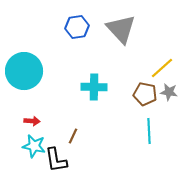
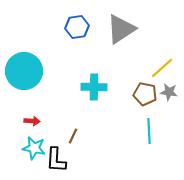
gray triangle: rotated 40 degrees clockwise
cyan star: moved 2 px down
black L-shape: rotated 12 degrees clockwise
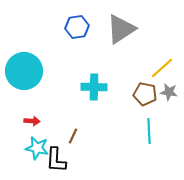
cyan star: moved 3 px right
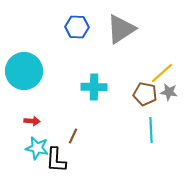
blue hexagon: rotated 10 degrees clockwise
yellow line: moved 5 px down
cyan line: moved 2 px right, 1 px up
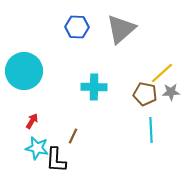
gray triangle: rotated 8 degrees counterclockwise
gray star: moved 2 px right; rotated 12 degrees counterclockwise
red arrow: rotated 63 degrees counterclockwise
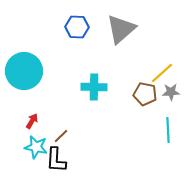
cyan line: moved 17 px right
brown line: moved 12 px left; rotated 21 degrees clockwise
cyan star: moved 1 px left, 1 px up
